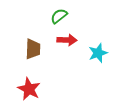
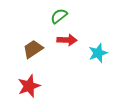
brown trapezoid: rotated 125 degrees counterclockwise
red star: moved 3 px up; rotated 25 degrees clockwise
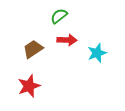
cyan star: moved 1 px left
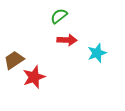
brown trapezoid: moved 19 px left, 11 px down
red star: moved 5 px right, 9 px up
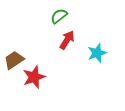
red arrow: rotated 60 degrees counterclockwise
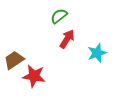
red arrow: moved 1 px up
red star: moved 1 px up; rotated 30 degrees clockwise
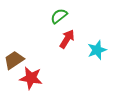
cyan star: moved 3 px up
red star: moved 3 px left, 2 px down
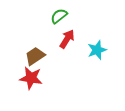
brown trapezoid: moved 21 px right, 4 px up
